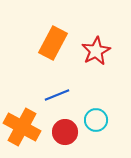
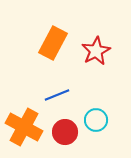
orange cross: moved 2 px right
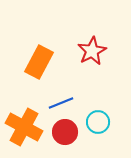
orange rectangle: moved 14 px left, 19 px down
red star: moved 4 px left
blue line: moved 4 px right, 8 px down
cyan circle: moved 2 px right, 2 px down
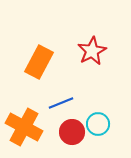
cyan circle: moved 2 px down
red circle: moved 7 px right
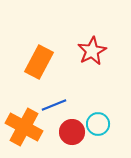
blue line: moved 7 px left, 2 px down
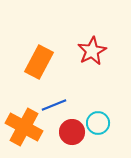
cyan circle: moved 1 px up
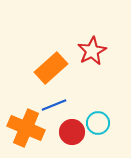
orange rectangle: moved 12 px right, 6 px down; rotated 20 degrees clockwise
orange cross: moved 2 px right, 1 px down; rotated 6 degrees counterclockwise
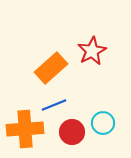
cyan circle: moved 5 px right
orange cross: moved 1 px left, 1 px down; rotated 27 degrees counterclockwise
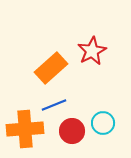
red circle: moved 1 px up
